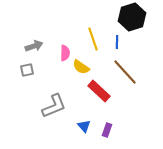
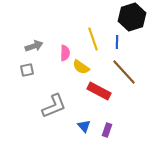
brown line: moved 1 px left
red rectangle: rotated 15 degrees counterclockwise
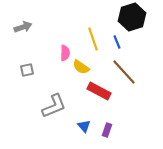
blue line: rotated 24 degrees counterclockwise
gray arrow: moved 11 px left, 19 px up
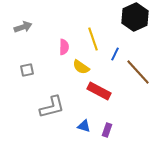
black hexagon: moved 3 px right; rotated 8 degrees counterclockwise
blue line: moved 2 px left, 12 px down; rotated 48 degrees clockwise
pink semicircle: moved 1 px left, 6 px up
brown line: moved 14 px right
gray L-shape: moved 2 px left, 1 px down; rotated 8 degrees clockwise
blue triangle: rotated 32 degrees counterclockwise
